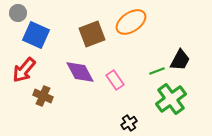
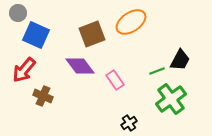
purple diamond: moved 6 px up; rotated 8 degrees counterclockwise
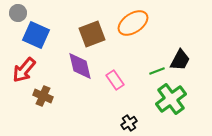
orange ellipse: moved 2 px right, 1 px down
purple diamond: rotated 24 degrees clockwise
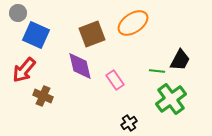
green line: rotated 28 degrees clockwise
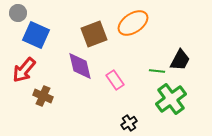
brown square: moved 2 px right
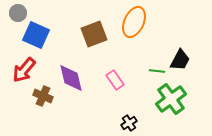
orange ellipse: moved 1 px right, 1 px up; rotated 32 degrees counterclockwise
purple diamond: moved 9 px left, 12 px down
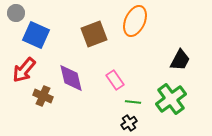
gray circle: moved 2 px left
orange ellipse: moved 1 px right, 1 px up
green line: moved 24 px left, 31 px down
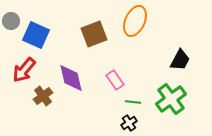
gray circle: moved 5 px left, 8 px down
brown cross: rotated 30 degrees clockwise
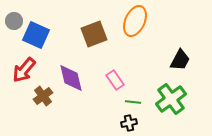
gray circle: moved 3 px right
black cross: rotated 21 degrees clockwise
